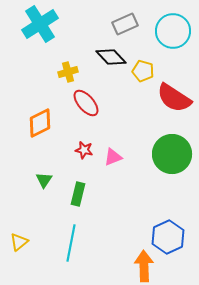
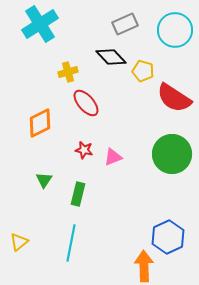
cyan circle: moved 2 px right, 1 px up
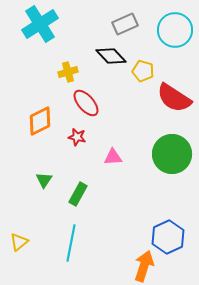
black diamond: moved 1 px up
orange diamond: moved 2 px up
red star: moved 7 px left, 13 px up
pink triangle: rotated 18 degrees clockwise
green rectangle: rotated 15 degrees clockwise
orange arrow: rotated 20 degrees clockwise
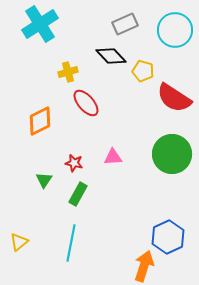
red star: moved 3 px left, 26 px down
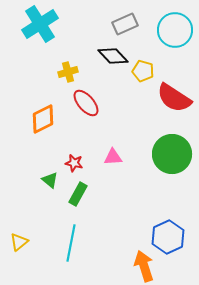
black diamond: moved 2 px right
orange diamond: moved 3 px right, 2 px up
green triangle: moved 6 px right; rotated 24 degrees counterclockwise
orange arrow: rotated 36 degrees counterclockwise
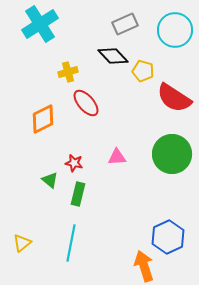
pink triangle: moved 4 px right
green rectangle: rotated 15 degrees counterclockwise
yellow triangle: moved 3 px right, 1 px down
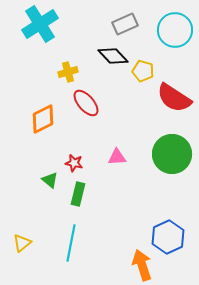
orange arrow: moved 2 px left, 1 px up
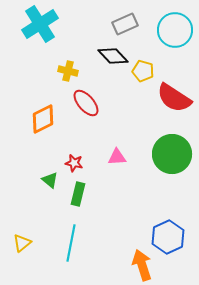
yellow cross: moved 1 px up; rotated 30 degrees clockwise
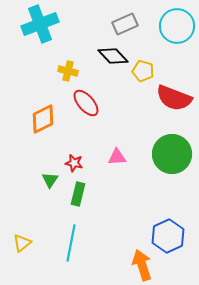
cyan cross: rotated 12 degrees clockwise
cyan circle: moved 2 px right, 4 px up
red semicircle: rotated 12 degrees counterclockwise
green triangle: rotated 24 degrees clockwise
blue hexagon: moved 1 px up
